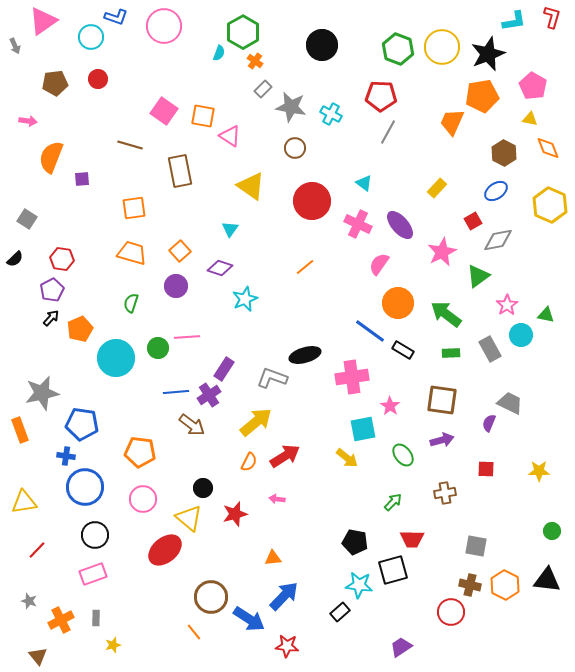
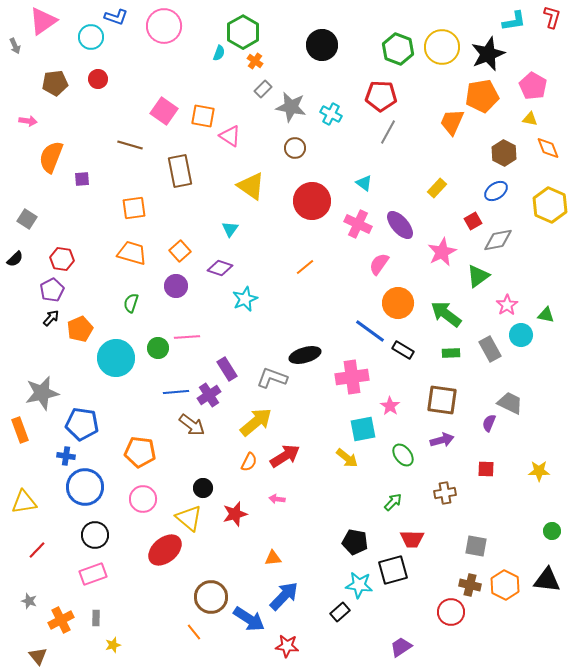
purple rectangle at (224, 369): moved 3 px right; rotated 65 degrees counterclockwise
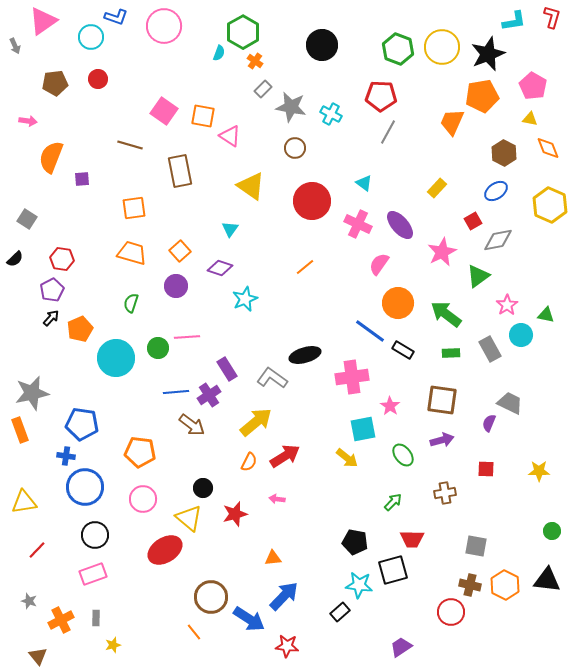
gray L-shape at (272, 378): rotated 16 degrees clockwise
gray star at (42, 393): moved 10 px left
red ellipse at (165, 550): rotated 8 degrees clockwise
